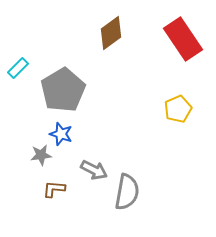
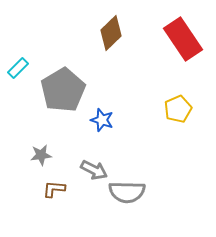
brown diamond: rotated 8 degrees counterclockwise
blue star: moved 41 px right, 14 px up
gray semicircle: rotated 81 degrees clockwise
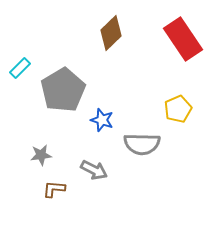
cyan rectangle: moved 2 px right
gray semicircle: moved 15 px right, 48 px up
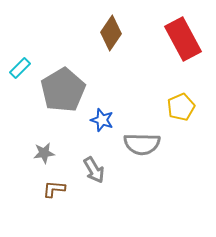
brown diamond: rotated 12 degrees counterclockwise
red rectangle: rotated 6 degrees clockwise
yellow pentagon: moved 3 px right, 2 px up
gray star: moved 3 px right, 2 px up
gray arrow: rotated 32 degrees clockwise
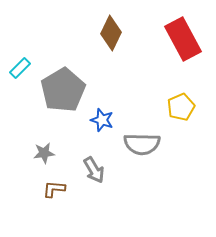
brown diamond: rotated 8 degrees counterclockwise
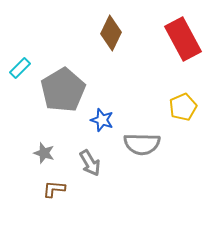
yellow pentagon: moved 2 px right
gray star: rotated 25 degrees clockwise
gray arrow: moved 4 px left, 7 px up
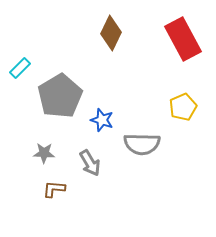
gray pentagon: moved 3 px left, 6 px down
gray star: rotated 15 degrees counterclockwise
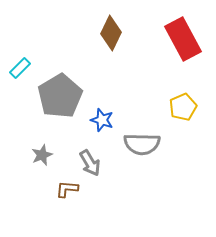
gray star: moved 2 px left, 2 px down; rotated 25 degrees counterclockwise
brown L-shape: moved 13 px right
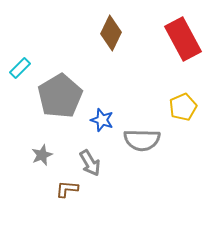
gray semicircle: moved 4 px up
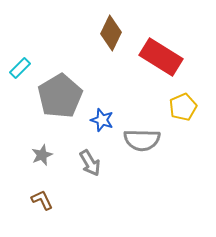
red rectangle: moved 22 px left, 18 px down; rotated 30 degrees counterclockwise
brown L-shape: moved 25 px left, 11 px down; rotated 60 degrees clockwise
